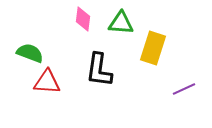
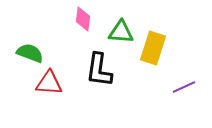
green triangle: moved 9 px down
red triangle: moved 2 px right, 1 px down
purple line: moved 2 px up
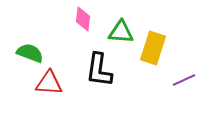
purple line: moved 7 px up
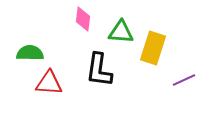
green semicircle: rotated 20 degrees counterclockwise
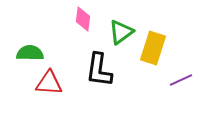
green triangle: rotated 40 degrees counterclockwise
purple line: moved 3 px left
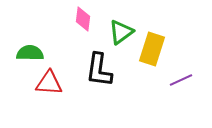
yellow rectangle: moved 1 px left, 1 px down
